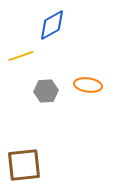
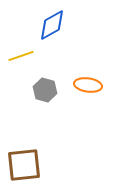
gray hexagon: moved 1 px left, 1 px up; rotated 20 degrees clockwise
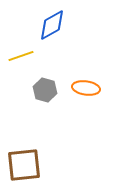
orange ellipse: moved 2 px left, 3 px down
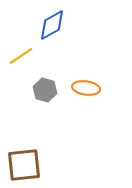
yellow line: rotated 15 degrees counterclockwise
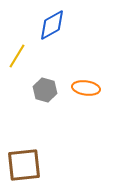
yellow line: moved 4 px left; rotated 25 degrees counterclockwise
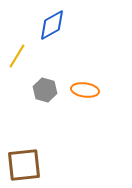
orange ellipse: moved 1 px left, 2 px down
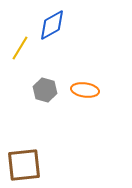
yellow line: moved 3 px right, 8 px up
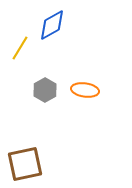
gray hexagon: rotated 15 degrees clockwise
brown square: moved 1 px right, 1 px up; rotated 6 degrees counterclockwise
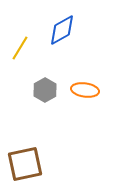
blue diamond: moved 10 px right, 5 px down
